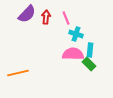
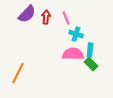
green rectangle: moved 2 px right
orange line: rotated 50 degrees counterclockwise
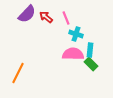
red arrow: rotated 56 degrees counterclockwise
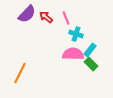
cyan rectangle: rotated 32 degrees clockwise
orange line: moved 2 px right
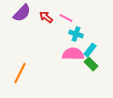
purple semicircle: moved 5 px left, 1 px up
pink line: rotated 40 degrees counterclockwise
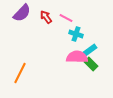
red arrow: rotated 16 degrees clockwise
cyan rectangle: rotated 16 degrees clockwise
pink semicircle: moved 4 px right, 3 px down
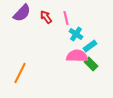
pink line: rotated 48 degrees clockwise
cyan cross: rotated 16 degrees clockwise
cyan rectangle: moved 4 px up
pink semicircle: moved 1 px up
